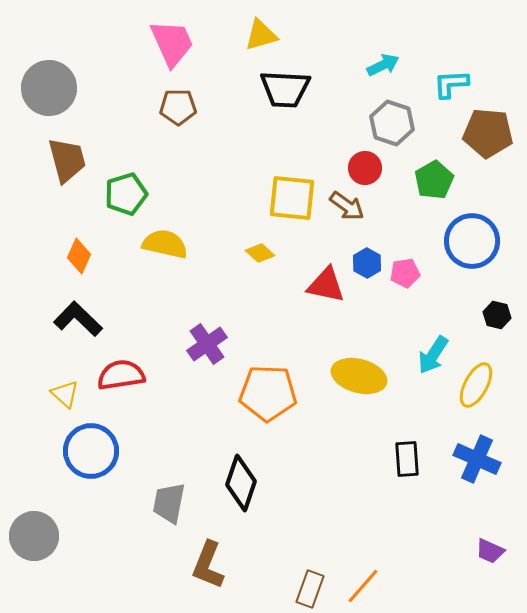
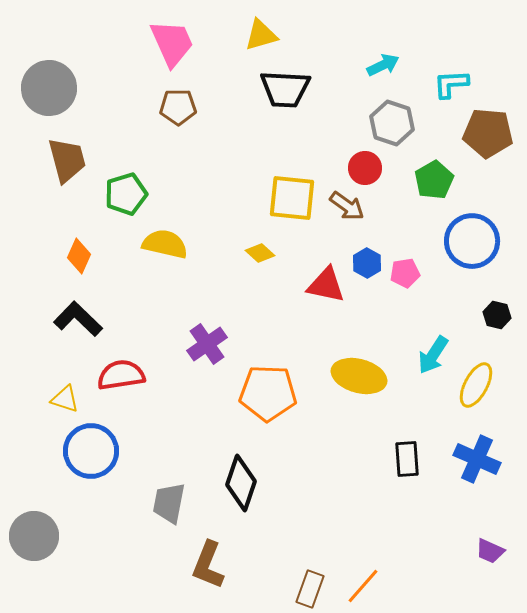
yellow triangle at (65, 394): moved 5 px down; rotated 24 degrees counterclockwise
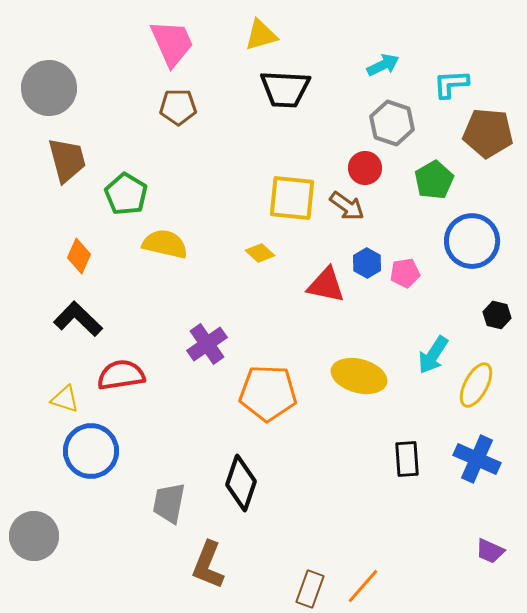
green pentagon at (126, 194): rotated 24 degrees counterclockwise
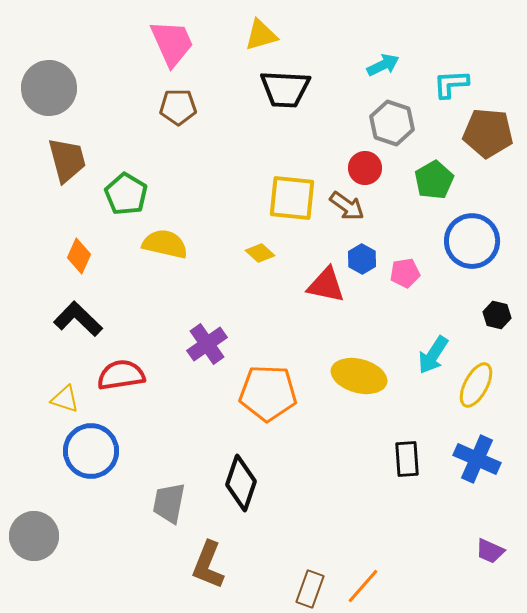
blue hexagon at (367, 263): moved 5 px left, 4 px up
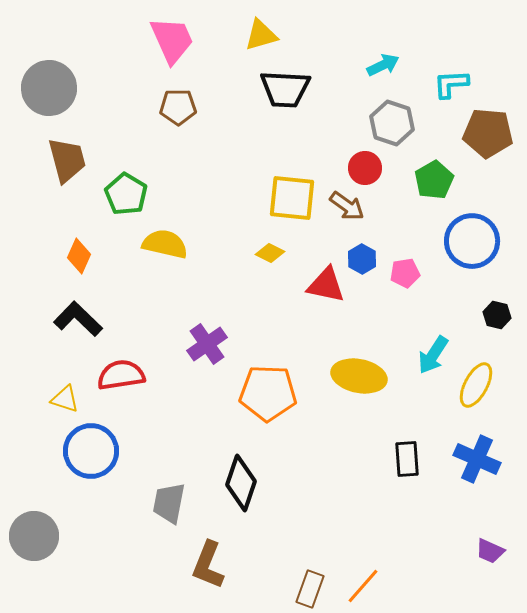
pink trapezoid at (172, 43): moved 3 px up
yellow diamond at (260, 253): moved 10 px right; rotated 16 degrees counterclockwise
yellow ellipse at (359, 376): rotated 4 degrees counterclockwise
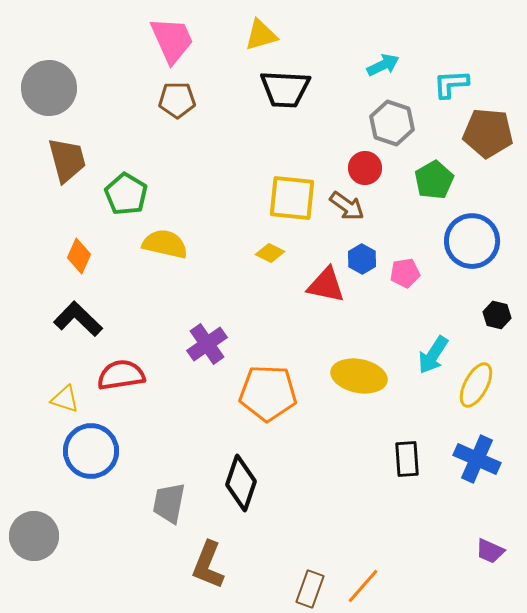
brown pentagon at (178, 107): moved 1 px left, 7 px up
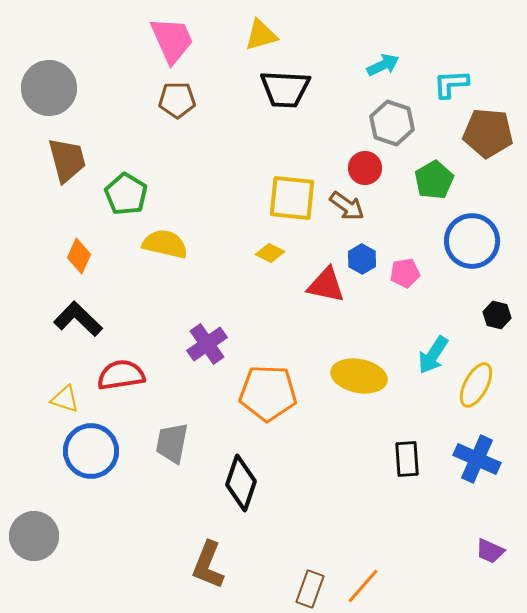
gray trapezoid at (169, 503): moved 3 px right, 60 px up
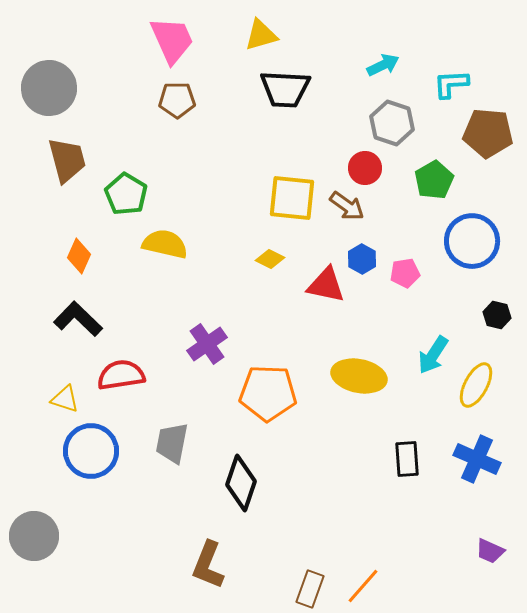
yellow diamond at (270, 253): moved 6 px down
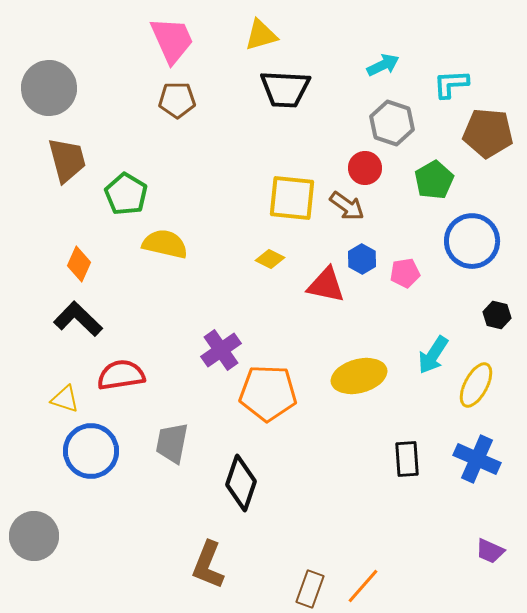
orange diamond at (79, 256): moved 8 px down
purple cross at (207, 344): moved 14 px right, 6 px down
yellow ellipse at (359, 376): rotated 26 degrees counterclockwise
